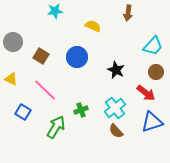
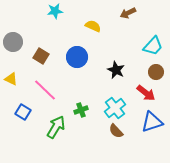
brown arrow: rotated 56 degrees clockwise
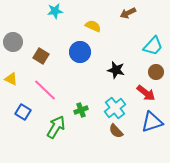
blue circle: moved 3 px right, 5 px up
black star: rotated 12 degrees counterclockwise
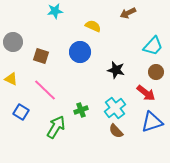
brown square: rotated 14 degrees counterclockwise
blue square: moved 2 px left
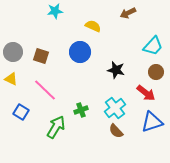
gray circle: moved 10 px down
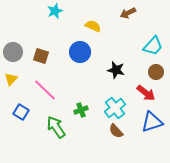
cyan star: rotated 14 degrees counterclockwise
yellow triangle: rotated 48 degrees clockwise
green arrow: rotated 65 degrees counterclockwise
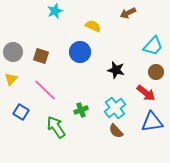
blue triangle: rotated 10 degrees clockwise
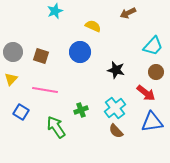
pink line: rotated 35 degrees counterclockwise
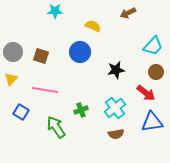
cyan star: rotated 21 degrees clockwise
black star: rotated 24 degrees counterclockwise
brown semicircle: moved 3 px down; rotated 56 degrees counterclockwise
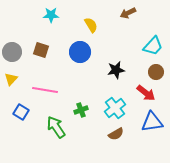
cyan star: moved 4 px left, 4 px down
yellow semicircle: moved 2 px left, 1 px up; rotated 35 degrees clockwise
gray circle: moved 1 px left
brown square: moved 6 px up
brown semicircle: rotated 21 degrees counterclockwise
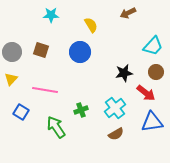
black star: moved 8 px right, 3 px down
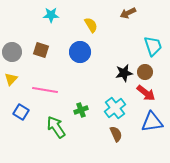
cyan trapezoid: rotated 60 degrees counterclockwise
brown circle: moved 11 px left
brown semicircle: rotated 84 degrees counterclockwise
